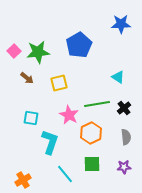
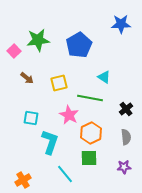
green star: moved 12 px up
cyan triangle: moved 14 px left
green line: moved 7 px left, 6 px up; rotated 20 degrees clockwise
black cross: moved 2 px right, 1 px down
green square: moved 3 px left, 6 px up
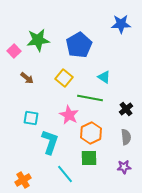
yellow square: moved 5 px right, 5 px up; rotated 36 degrees counterclockwise
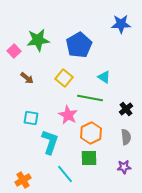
pink star: moved 1 px left
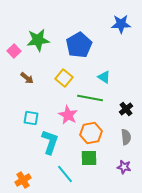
orange hexagon: rotated 15 degrees clockwise
purple star: rotated 16 degrees clockwise
